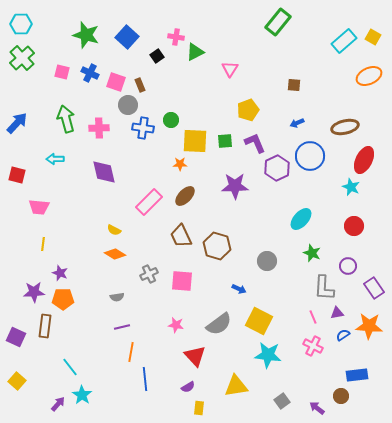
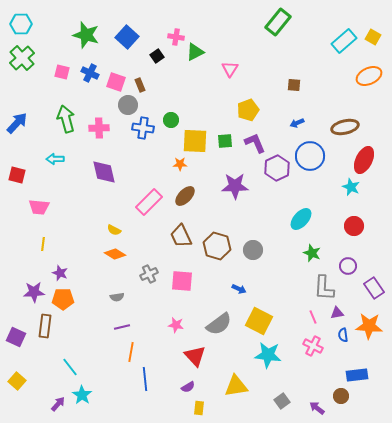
gray circle at (267, 261): moved 14 px left, 11 px up
blue semicircle at (343, 335): rotated 64 degrees counterclockwise
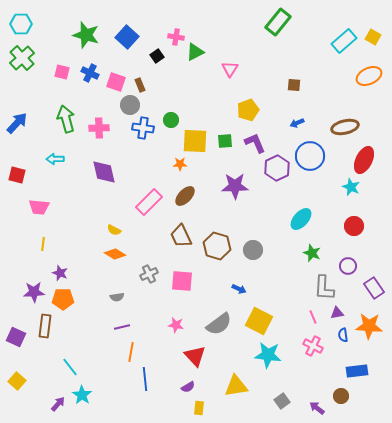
gray circle at (128, 105): moved 2 px right
blue rectangle at (357, 375): moved 4 px up
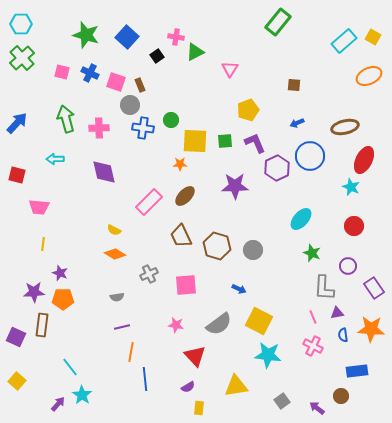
pink square at (182, 281): moved 4 px right, 4 px down; rotated 10 degrees counterclockwise
brown rectangle at (45, 326): moved 3 px left, 1 px up
orange star at (369, 326): moved 2 px right, 3 px down
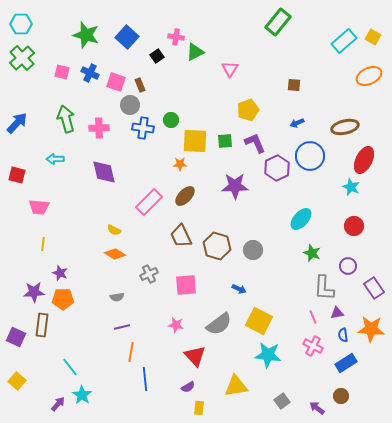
blue rectangle at (357, 371): moved 11 px left, 8 px up; rotated 25 degrees counterclockwise
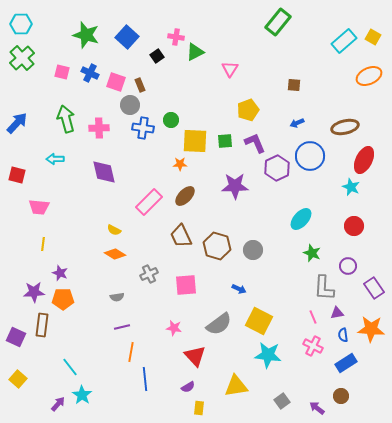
pink star at (176, 325): moved 2 px left, 3 px down
yellow square at (17, 381): moved 1 px right, 2 px up
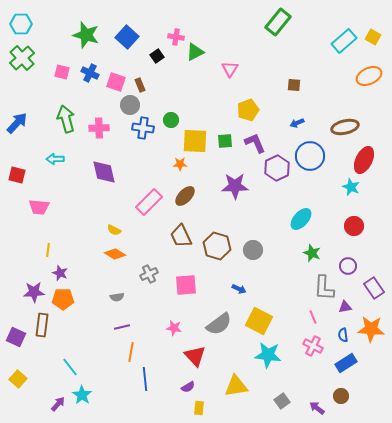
yellow line at (43, 244): moved 5 px right, 6 px down
purple triangle at (337, 313): moved 8 px right, 6 px up
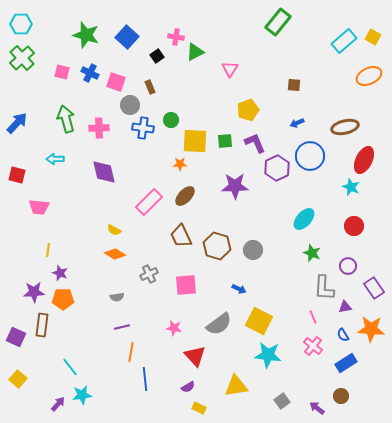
brown rectangle at (140, 85): moved 10 px right, 2 px down
cyan ellipse at (301, 219): moved 3 px right
blue semicircle at (343, 335): rotated 24 degrees counterclockwise
pink cross at (313, 346): rotated 12 degrees clockwise
cyan star at (82, 395): rotated 30 degrees clockwise
yellow rectangle at (199, 408): rotated 72 degrees counterclockwise
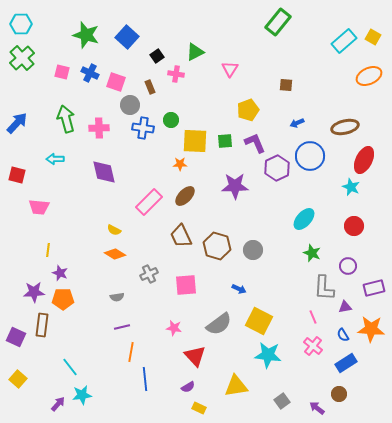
pink cross at (176, 37): moved 37 px down
brown square at (294, 85): moved 8 px left
purple rectangle at (374, 288): rotated 70 degrees counterclockwise
brown circle at (341, 396): moved 2 px left, 2 px up
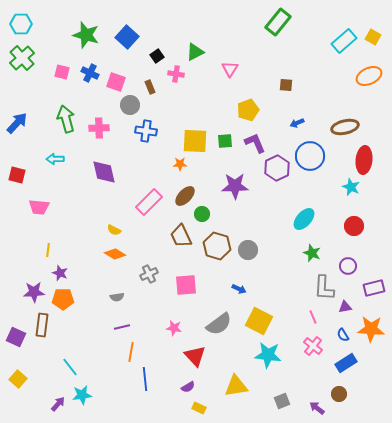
green circle at (171, 120): moved 31 px right, 94 px down
blue cross at (143, 128): moved 3 px right, 3 px down
red ellipse at (364, 160): rotated 20 degrees counterclockwise
gray circle at (253, 250): moved 5 px left
gray square at (282, 401): rotated 14 degrees clockwise
